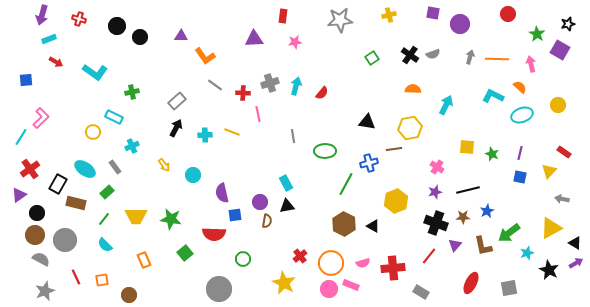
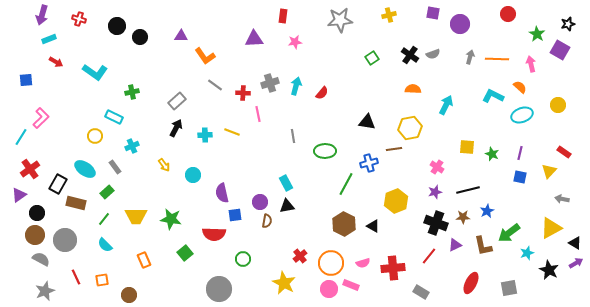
yellow circle at (93, 132): moved 2 px right, 4 px down
purple triangle at (455, 245): rotated 24 degrees clockwise
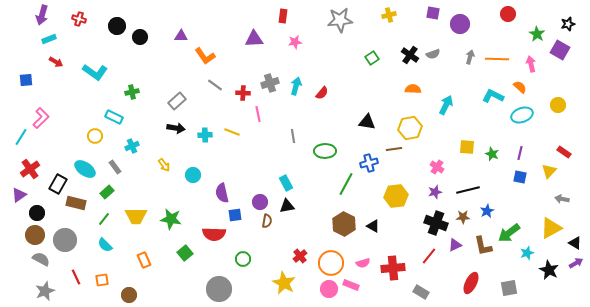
black arrow at (176, 128): rotated 72 degrees clockwise
yellow hexagon at (396, 201): moved 5 px up; rotated 15 degrees clockwise
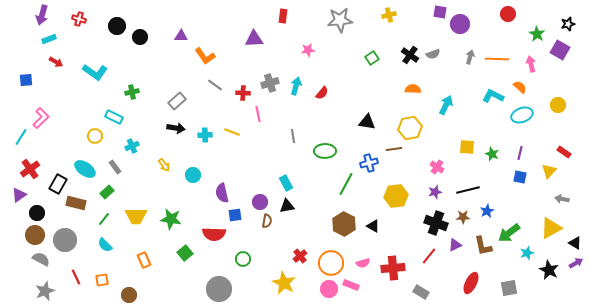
purple square at (433, 13): moved 7 px right, 1 px up
pink star at (295, 42): moved 13 px right, 8 px down
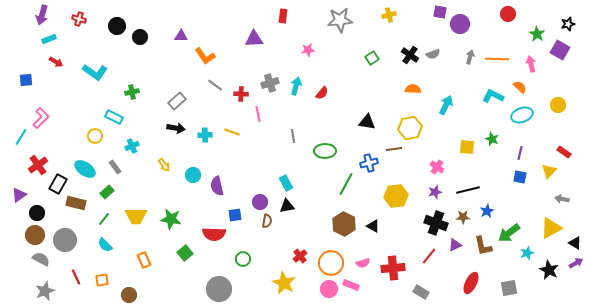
red cross at (243, 93): moved 2 px left, 1 px down
green star at (492, 154): moved 15 px up
red cross at (30, 169): moved 8 px right, 4 px up
purple semicircle at (222, 193): moved 5 px left, 7 px up
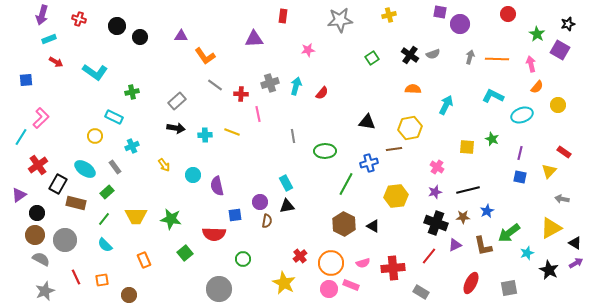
orange semicircle at (520, 87): moved 17 px right; rotated 88 degrees clockwise
